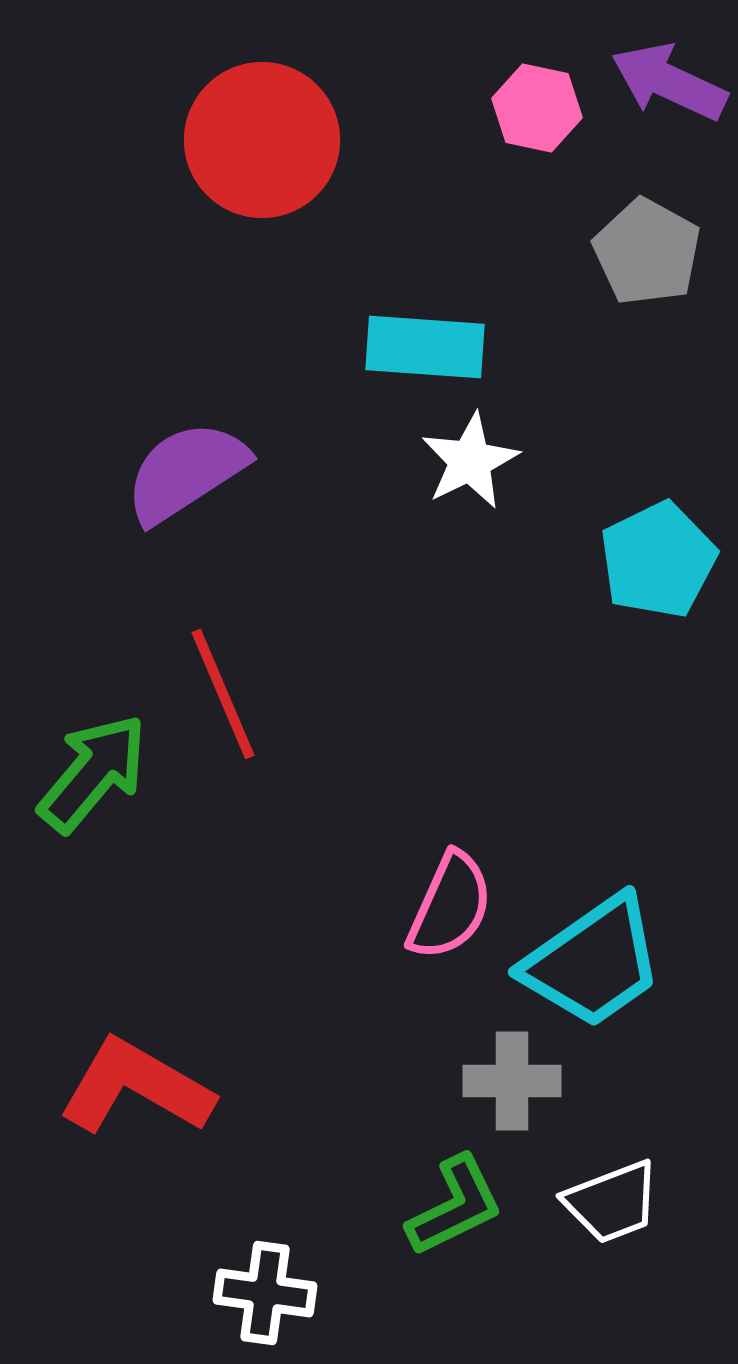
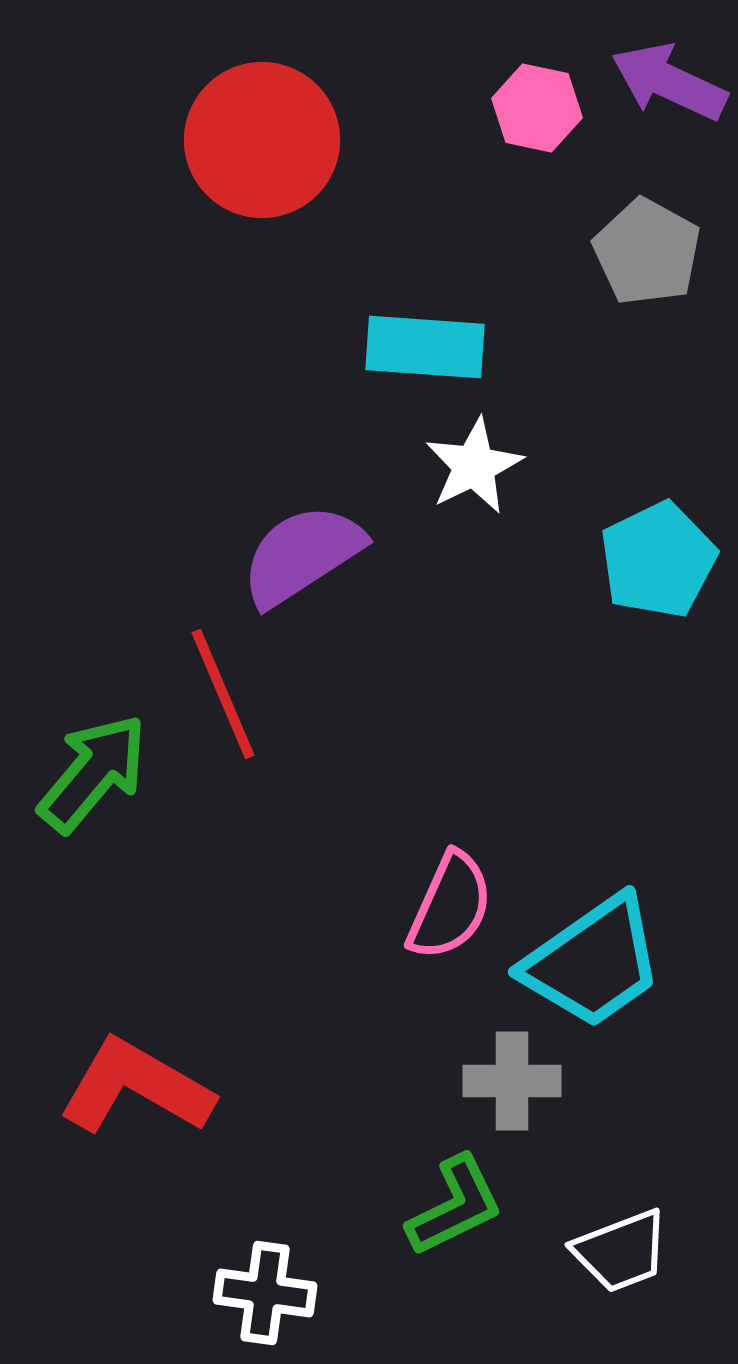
white star: moved 4 px right, 5 px down
purple semicircle: moved 116 px right, 83 px down
white trapezoid: moved 9 px right, 49 px down
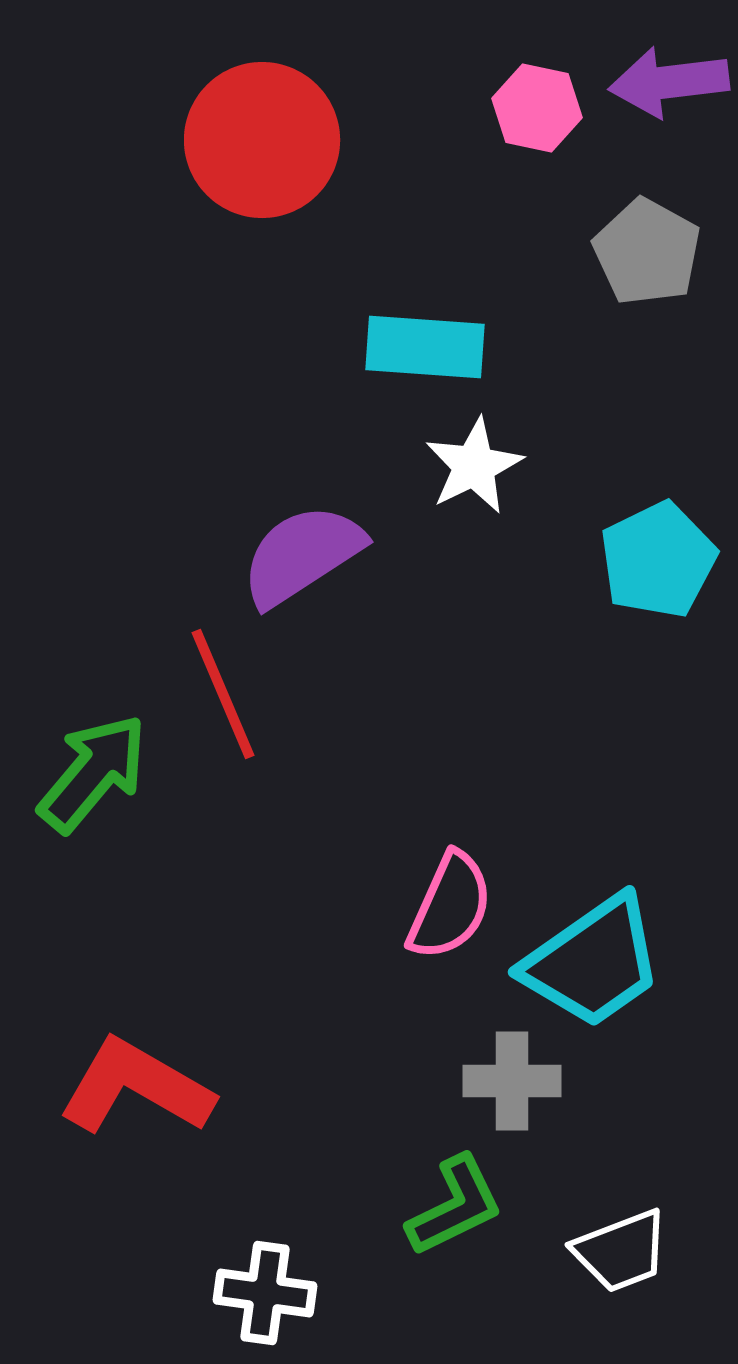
purple arrow: rotated 32 degrees counterclockwise
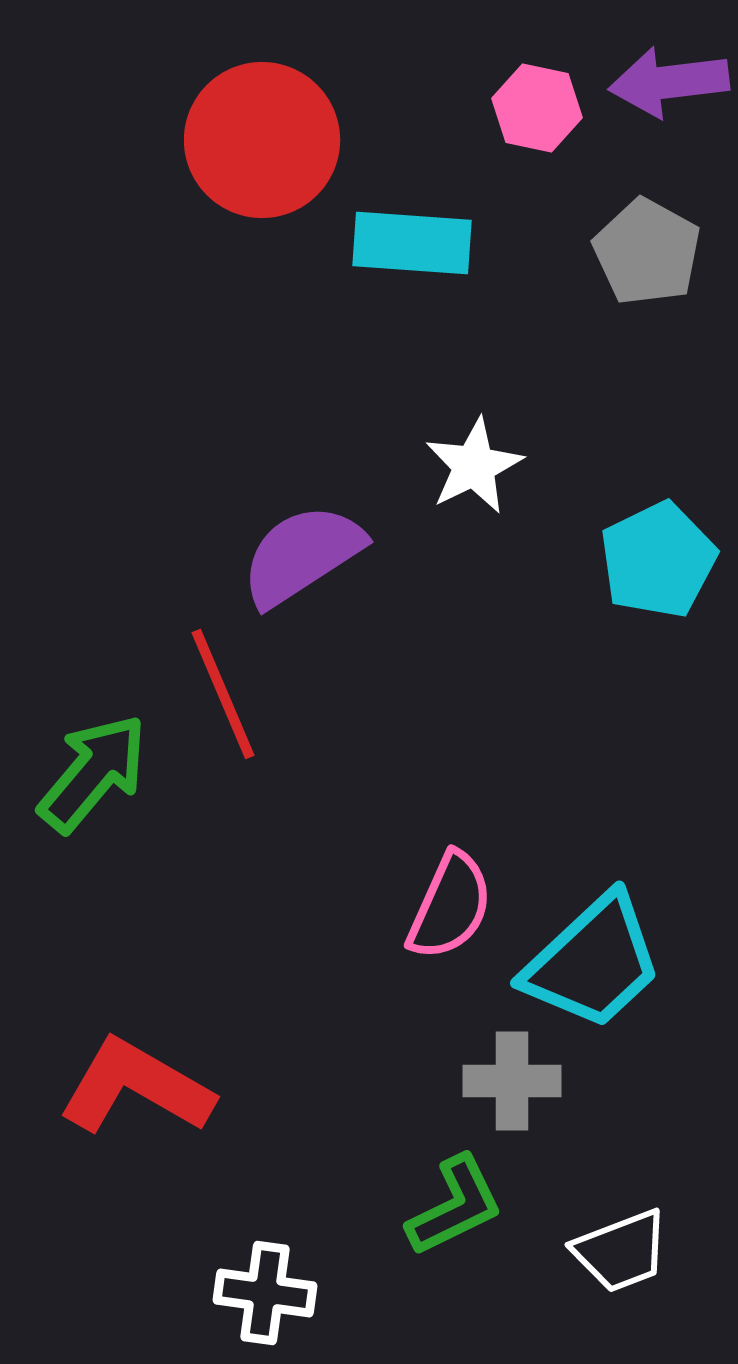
cyan rectangle: moved 13 px left, 104 px up
cyan trapezoid: rotated 8 degrees counterclockwise
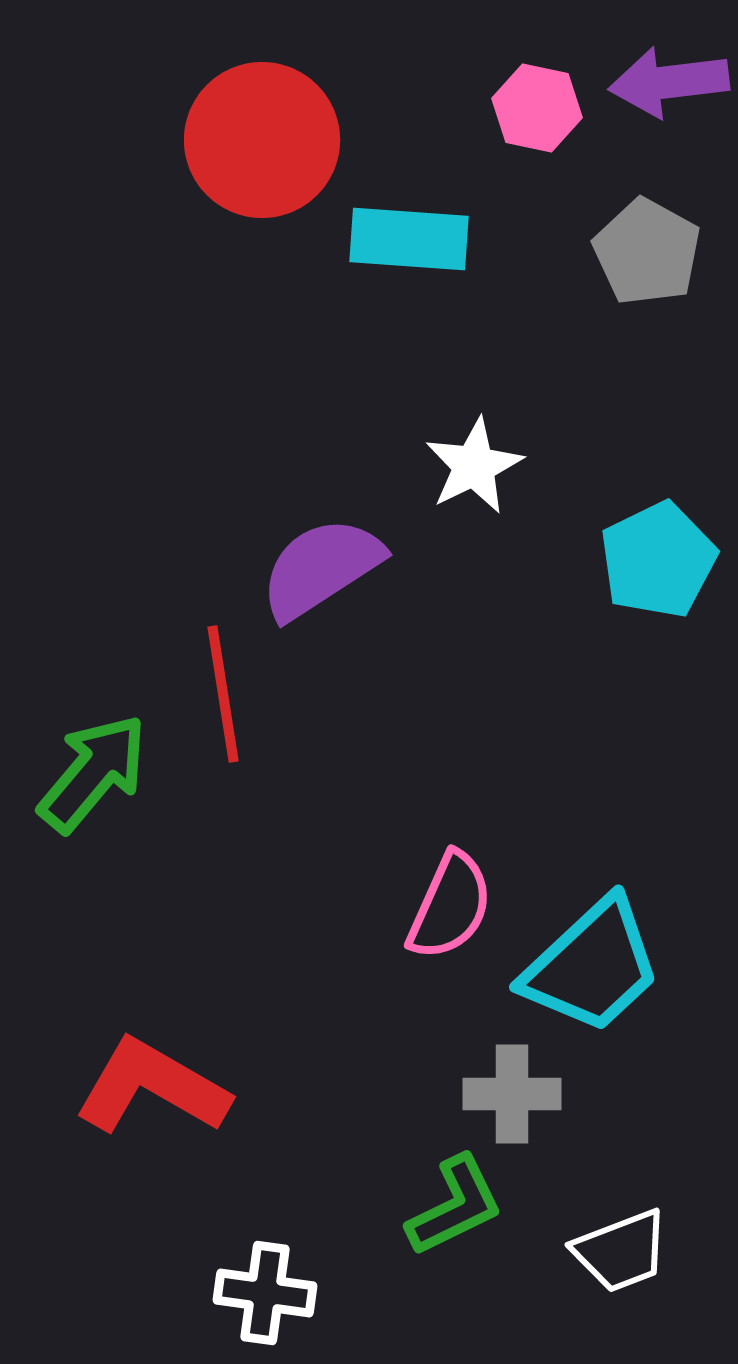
cyan rectangle: moved 3 px left, 4 px up
purple semicircle: moved 19 px right, 13 px down
red line: rotated 14 degrees clockwise
cyan trapezoid: moved 1 px left, 4 px down
gray cross: moved 13 px down
red L-shape: moved 16 px right
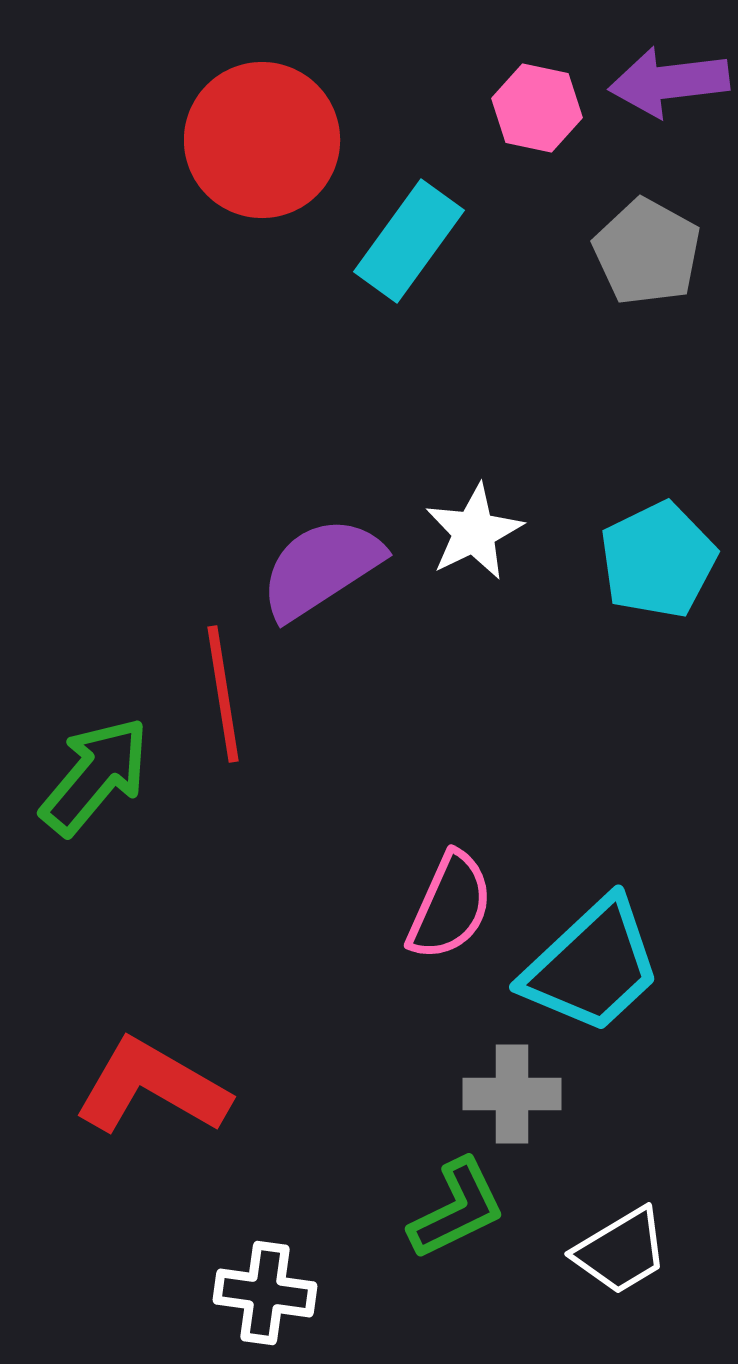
cyan rectangle: moved 2 px down; rotated 58 degrees counterclockwise
white star: moved 66 px down
green arrow: moved 2 px right, 3 px down
green L-shape: moved 2 px right, 3 px down
white trapezoid: rotated 10 degrees counterclockwise
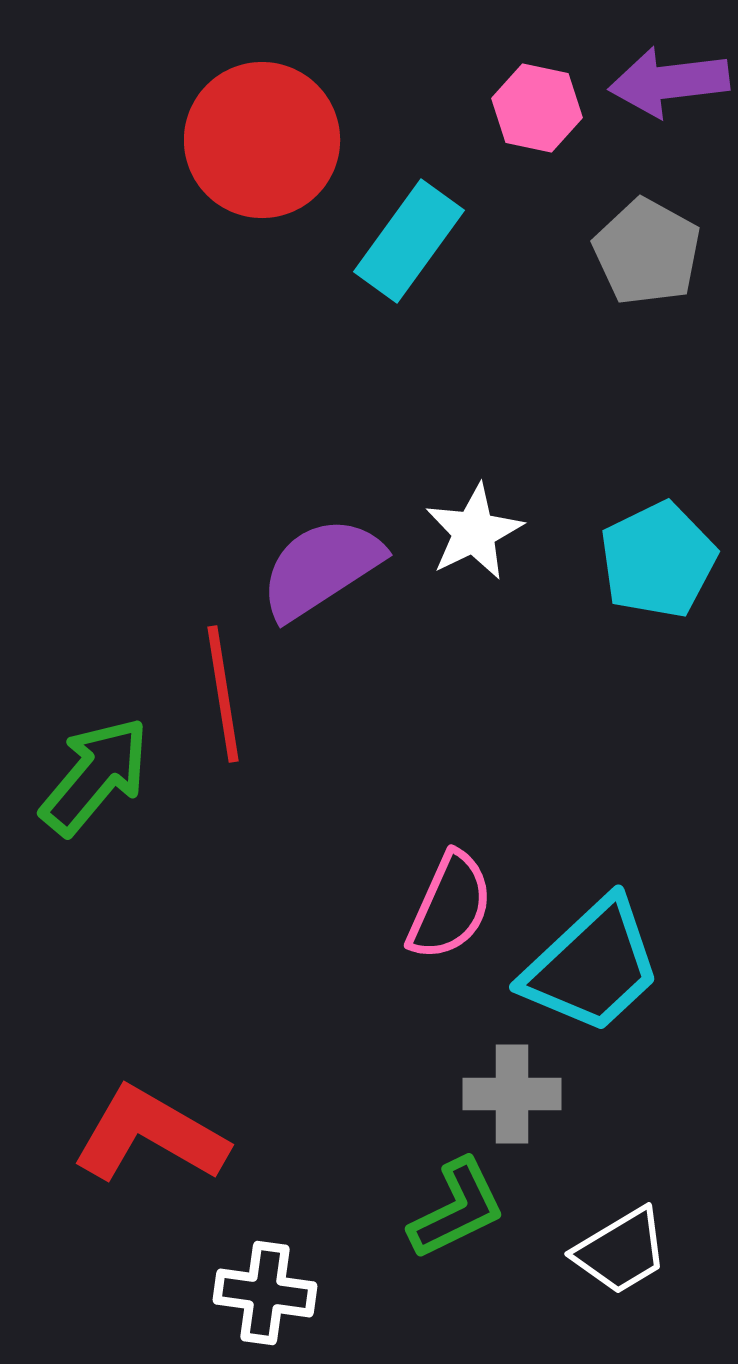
red L-shape: moved 2 px left, 48 px down
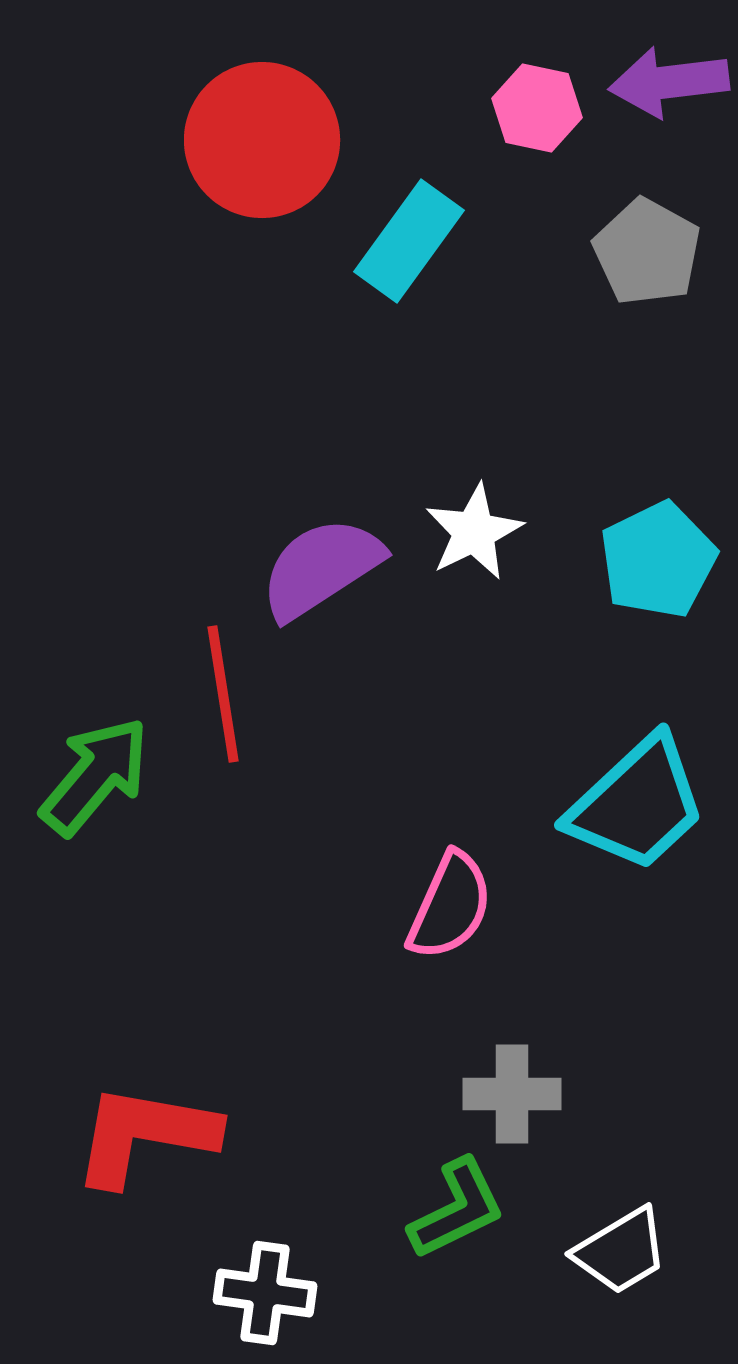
cyan trapezoid: moved 45 px right, 162 px up
red L-shape: moved 5 px left; rotated 20 degrees counterclockwise
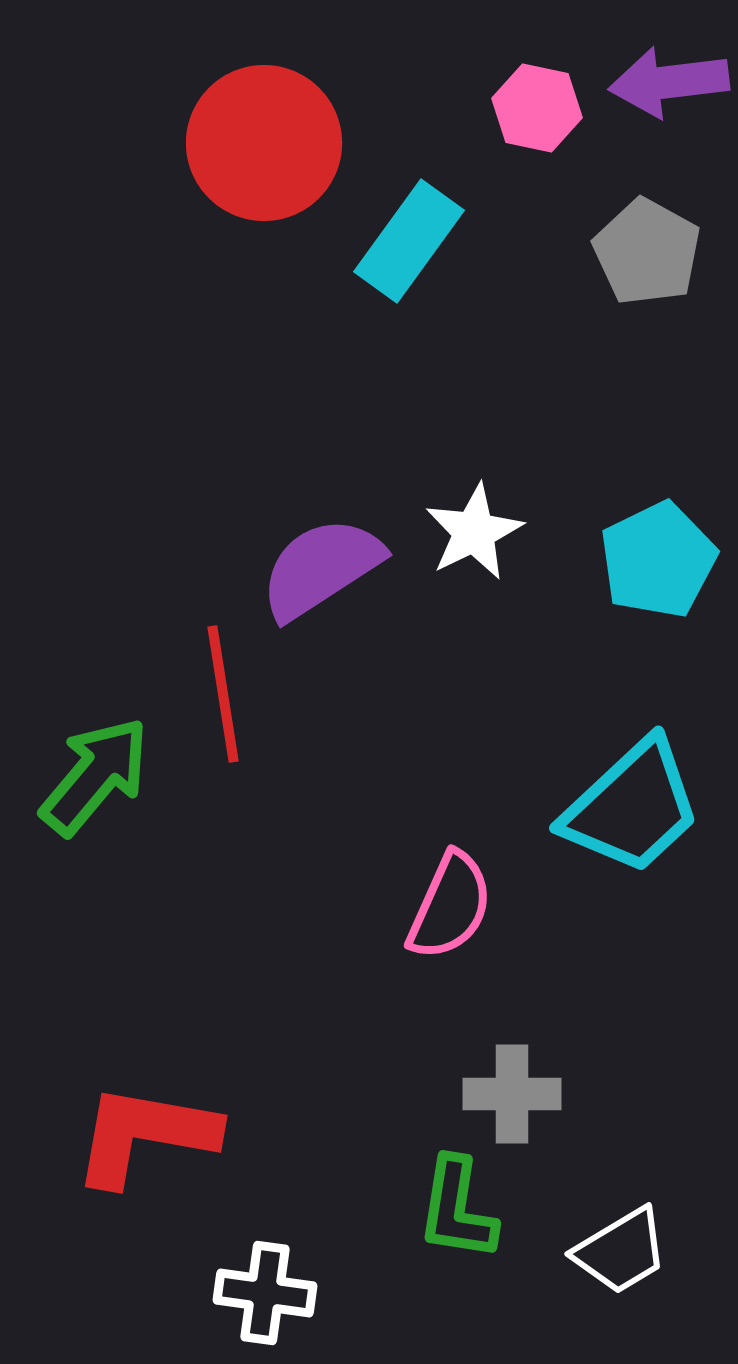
red circle: moved 2 px right, 3 px down
cyan trapezoid: moved 5 px left, 3 px down
green L-shape: rotated 125 degrees clockwise
